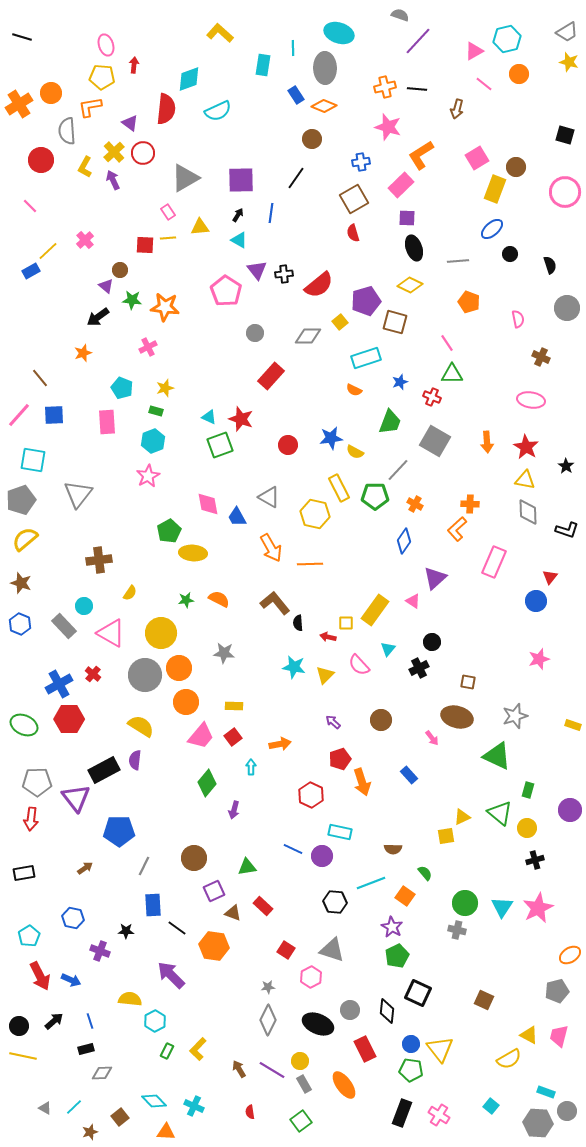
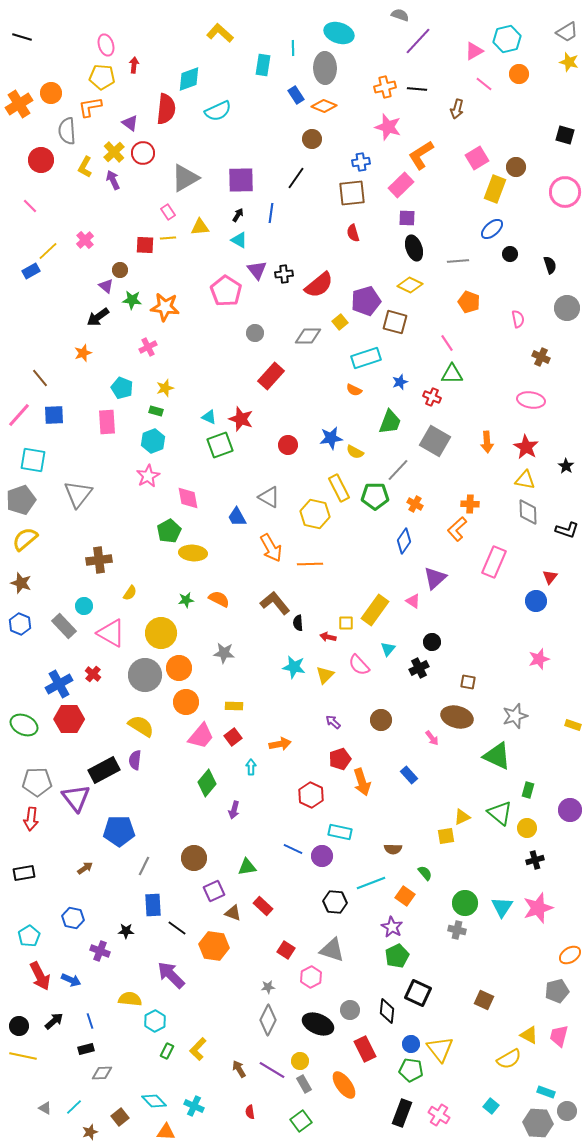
brown square at (354, 199): moved 2 px left, 6 px up; rotated 24 degrees clockwise
pink diamond at (208, 504): moved 20 px left, 6 px up
pink star at (538, 908): rotated 8 degrees clockwise
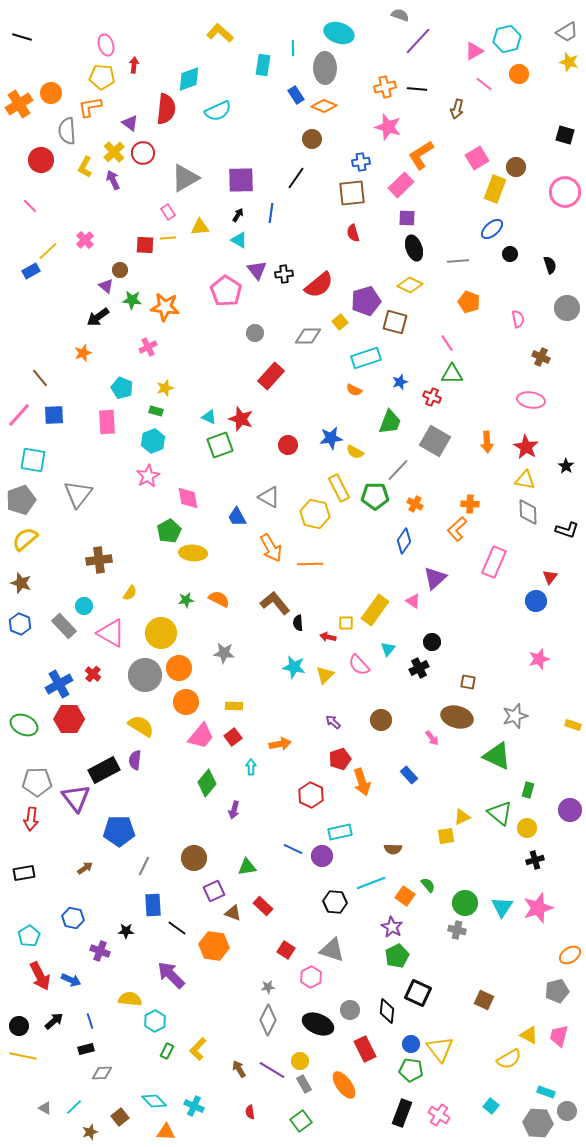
cyan rectangle at (340, 832): rotated 25 degrees counterclockwise
green semicircle at (425, 873): moved 3 px right, 12 px down
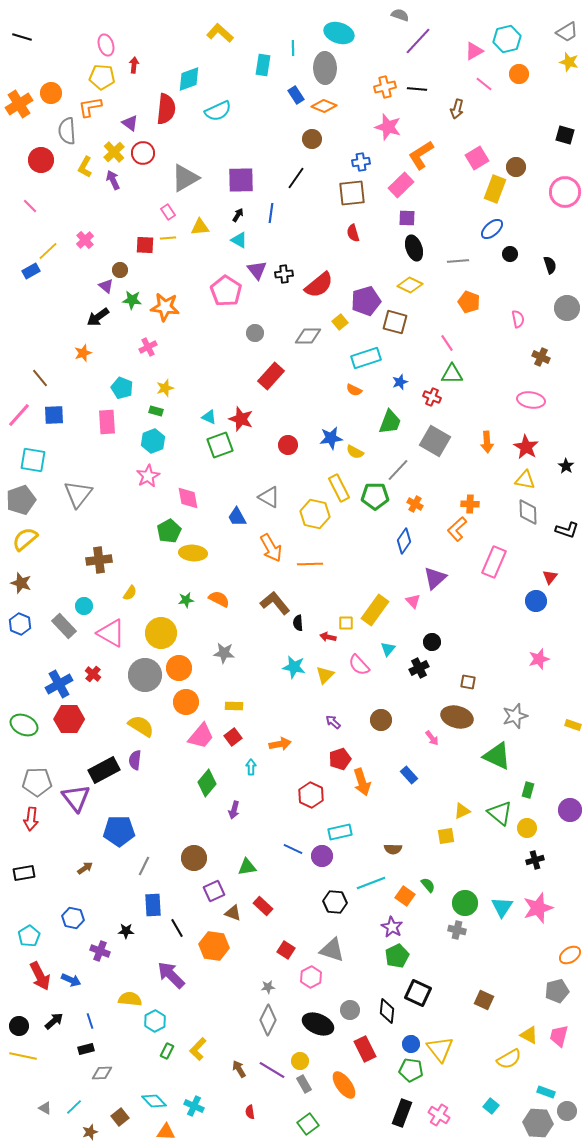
pink triangle at (413, 601): rotated 14 degrees clockwise
yellow triangle at (462, 817): moved 6 px up
black line at (177, 928): rotated 24 degrees clockwise
green square at (301, 1121): moved 7 px right, 3 px down
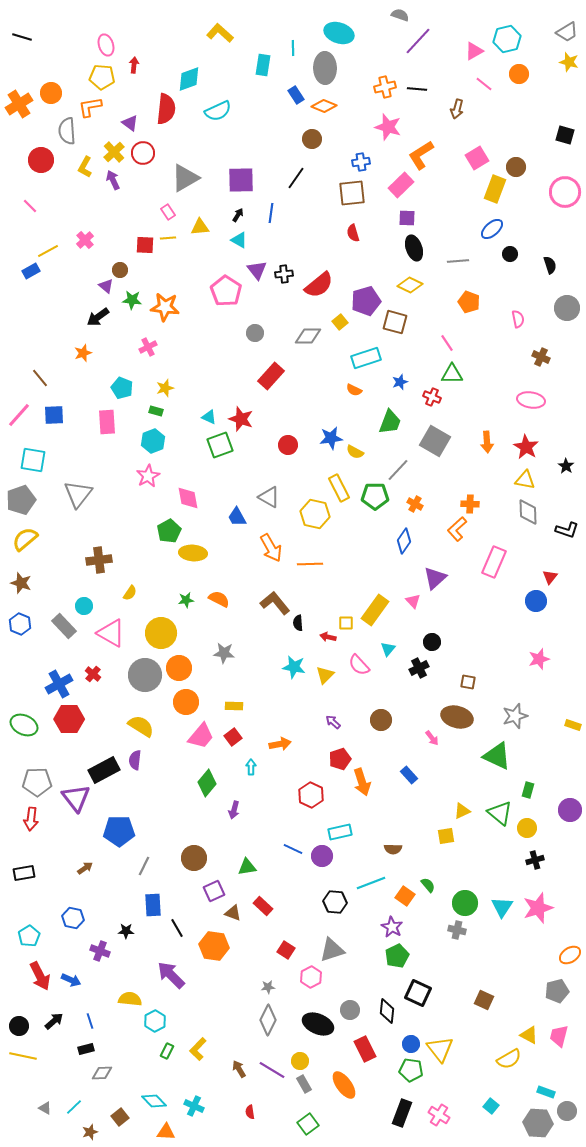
yellow line at (48, 251): rotated 15 degrees clockwise
gray triangle at (332, 950): rotated 36 degrees counterclockwise
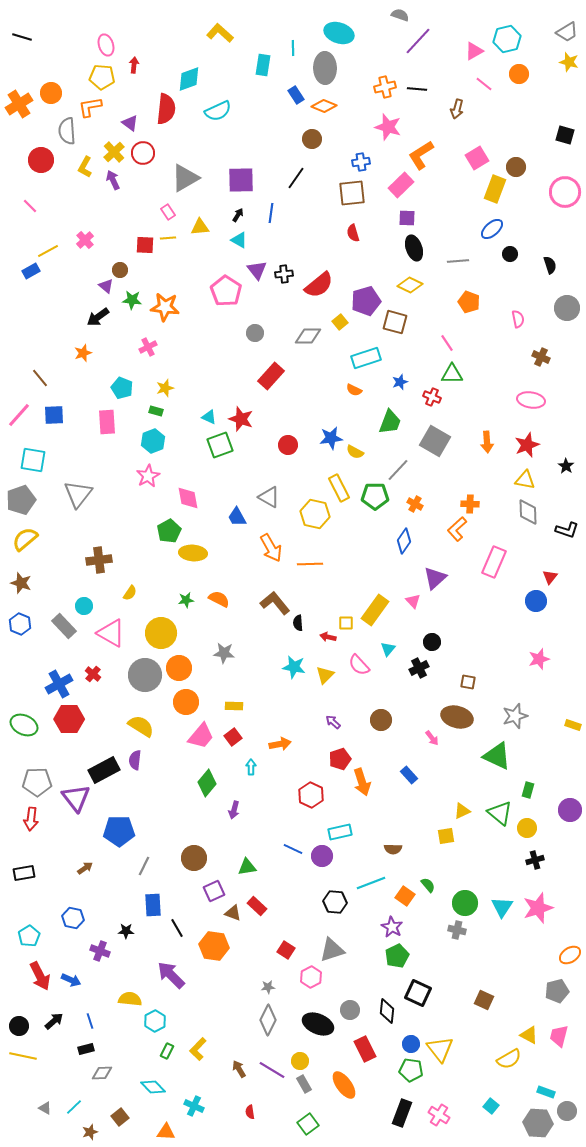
red star at (526, 447): moved 1 px right, 2 px up; rotated 20 degrees clockwise
red rectangle at (263, 906): moved 6 px left
cyan diamond at (154, 1101): moved 1 px left, 14 px up
